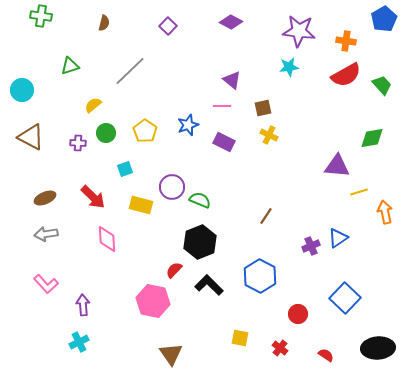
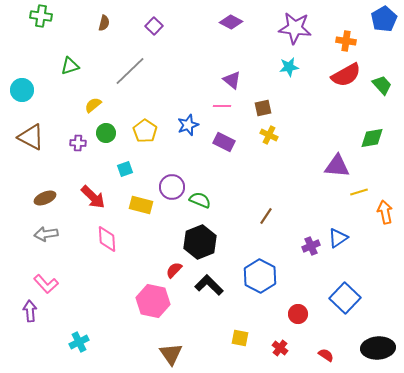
purple square at (168, 26): moved 14 px left
purple star at (299, 31): moved 4 px left, 3 px up
purple arrow at (83, 305): moved 53 px left, 6 px down
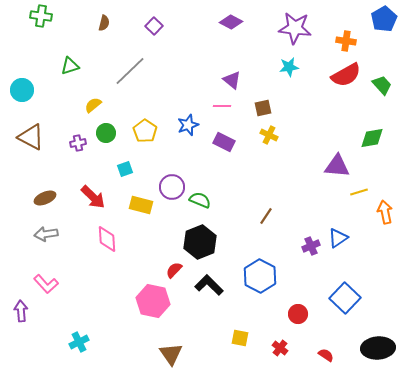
purple cross at (78, 143): rotated 14 degrees counterclockwise
purple arrow at (30, 311): moved 9 px left
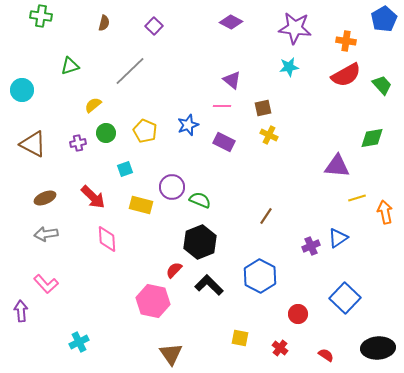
yellow pentagon at (145, 131): rotated 10 degrees counterclockwise
brown triangle at (31, 137): moved 2 px right, 7 px down
yellow line at (359, 192): moved 2 px left, 6 px down
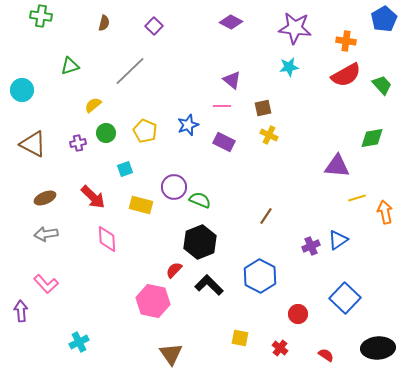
purple circle at (172, 187): moved 2 px right
blue triangle at (338, 238): moved 2 px down
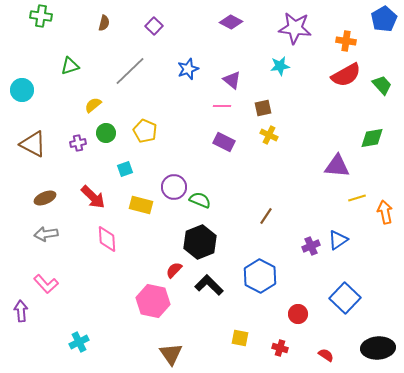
cyan star at (289, 67): moved 9 px left, 1 px up
blue star at (188, 125): moved 56 px up
red cross at (280, 348): rotated 21 degrees counterclockwise
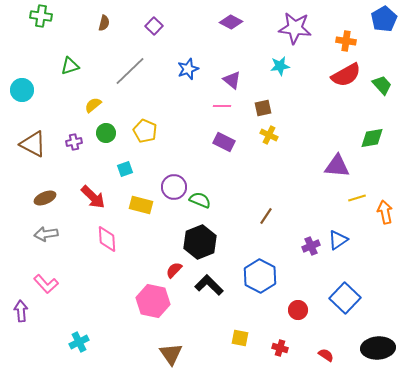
purple cross at (78, 143): moved 4 px left, 1 px up
red circle at (298, 314): moved 4 px up
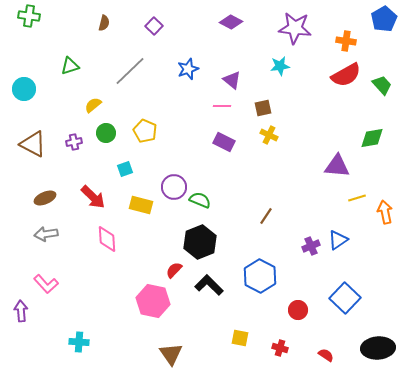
green cross at (41, 16): moved 12 px left
cyan circle at (22, 90): moved 2 px right, 1 px up
cyan cross at (79, 342): rotated 30 degrees clockwise
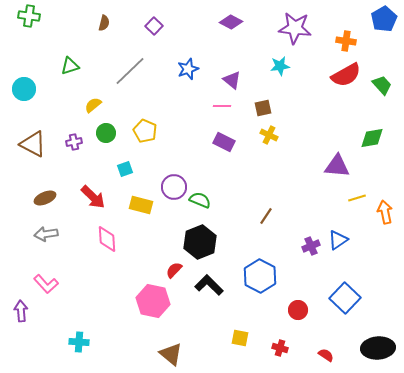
brown triangle at (171, 354): rotated 15 degrees counterclockwise
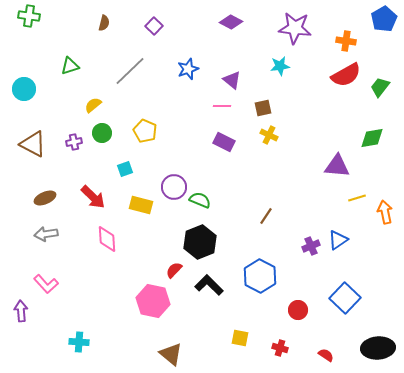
green trapezoid at (382, 85): moved 2 px left, 2 px down; rotated 100 degrees counterclockwise
green circle at (106, 133): moved 4 px left
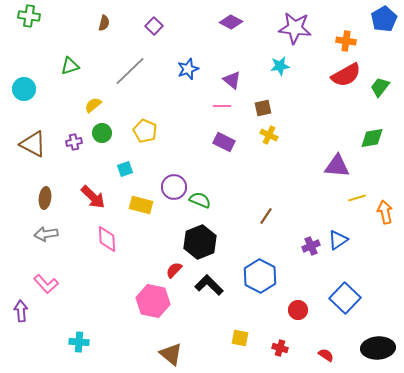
brown ellipse at (45, 198): rotated 60 degrees counterclockwise
